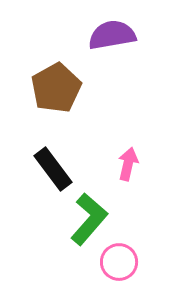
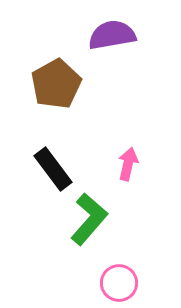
brown pentagon: moved 4 px up
pink circle: moved 21 px down
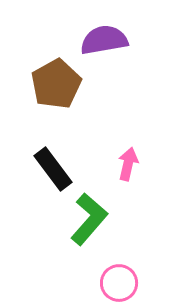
purple semicircle: moved 8 px left, 5 px down
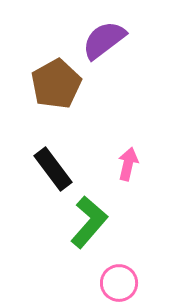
purple semicircle: rotated 27 degrees counterclockwise
green L-shape: moved 3 px down
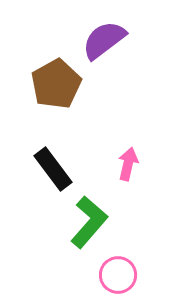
pink circle: moved 1 px left, 8 px up
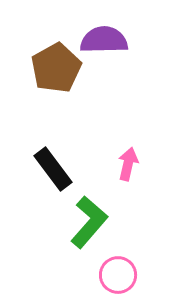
purple semicircle: rotated 36 degrees clockwise
brown pentagon: moved 16 px up
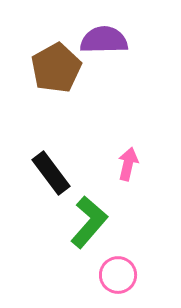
black rectangle: moved 2 px left, 4 px down
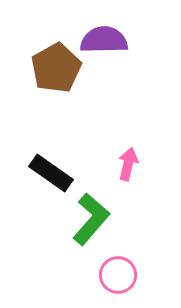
black rectangle: rotated 18 degrees counterclockwise
green L-shape: moved 2 px right, 3 px up
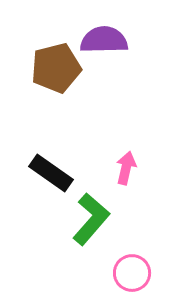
brown pentagon: rotated 15 degrees clockwise
pink arrow: moved 2 px left, 4 px down
pink circle: moved 14 px right, 2 px up
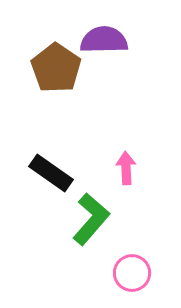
brown pentagon: rotated 24 degrees counterclockwise
pink arrow: rotated 16 degrees counterclockwise
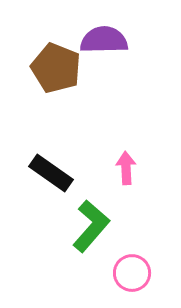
brown pentagon: rotated 12 degrees counterclockwise
green L-shape: moved 7 px down
